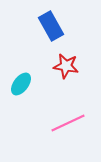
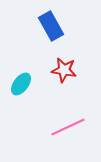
red star: moved 2 px left, 4 px down
pink line: moved 4 px down
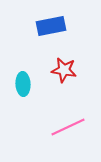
blue rectangle: rotated 72 degrees counterclockwise
cyan ellipse: moved 2 px right; rotated 40 degrees counterclockwise
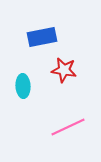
blue rectangle: moved 9 px left, 11 px down
cyan ellipse: moved 2 px down
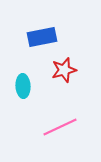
red star: rotated 25 degrees counterclockwise
pink line: moved 8 px left
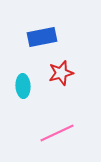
red star: moved 3 px left, 3 px down
pink line: moved 3 px left, 6 px down
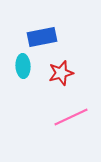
cyan ellipse: moved 20 px up
pink line: moved 14 px right, 16 px up
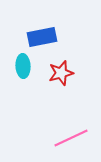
pink line: moved 21 px down
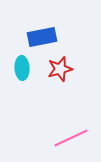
cyan ellipse: moved 1 px left, 2 px down
red star: moved 1 px left, 4 px up
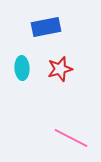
blue rectangle: moved 4 px right, 10 px up
pink line: rotated 52 degrees clockwise
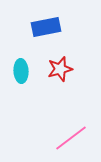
cyan ellipse: moved 1 px left, 3 px down
pink line: rotated 64 degrees counterclockwise
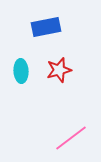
red star: moved 1 px left, 1 px down
